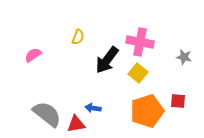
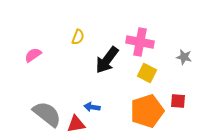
yellow square: moved 9 px right; rotated 12 degrees counterclockwise
blue arrow: moved 1 px left, 1 px up
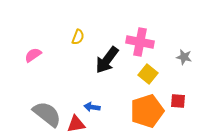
yellow square: moved 1 px right, 1 px down; rotated 12 degrees clockwise
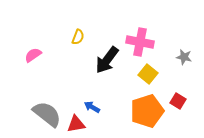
red square: rotated 28 degrees clockwise
blue arrow: rotated 21 degrees clockwise
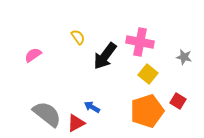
yellow semicircle: rotated 56 degrees counterclockwise
black arrow: moved 2 px left, 4 px up
red triangle: moved 1 px up; rotated 18 degrees counterclockwise
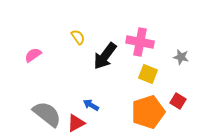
gray star: moved 3 px left
yellow square: rotated 18 degrees counterclockwise
blue arrow: moved 1 px left, 2 px up
orange pentagon: moved 1 px right, 1 px down
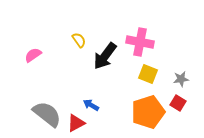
yellow semicircle: moved 1 px right, 3 px down
gray star: moved 22 px down; rotated 21 degrees counterclockwise
red square: moved 2 px down
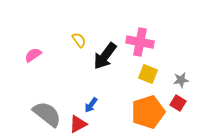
gray star: moved 1 px down
blue arrow: rotated 84 degrees counterclockwise
red triangle: moved 2 px right, 1 px down
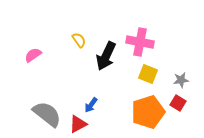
black arrow: moved 1 px right; rotated 12 degrees counterclockwise
